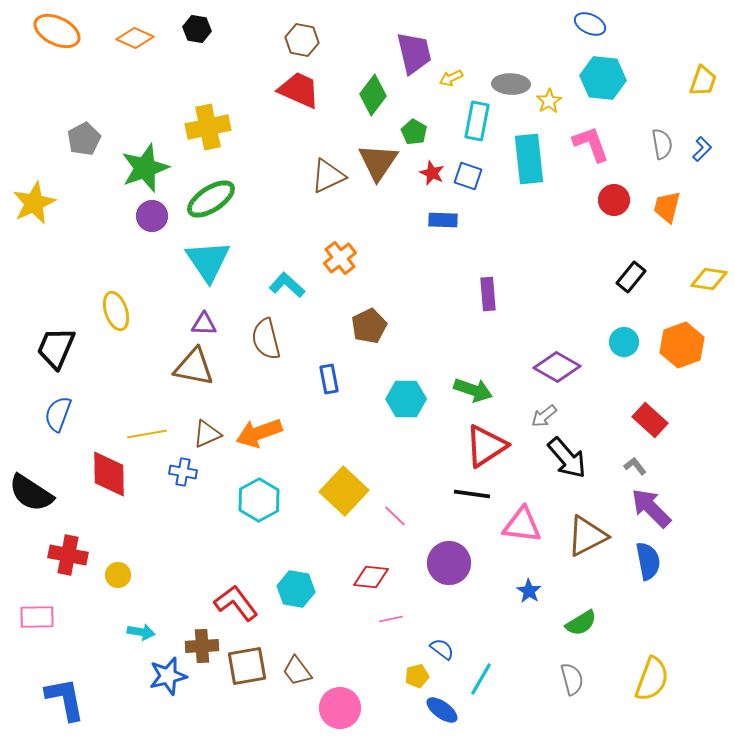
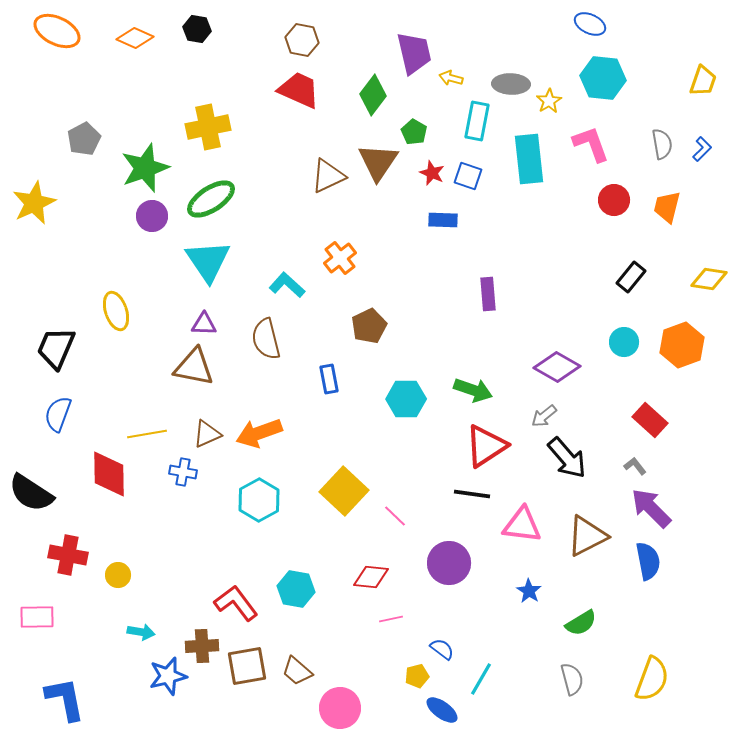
yellow arrow at (451, 78): rotated 40 degrees clockwise
brown trapezoid at (297, 671): rotated 12 degrees counterclockwise
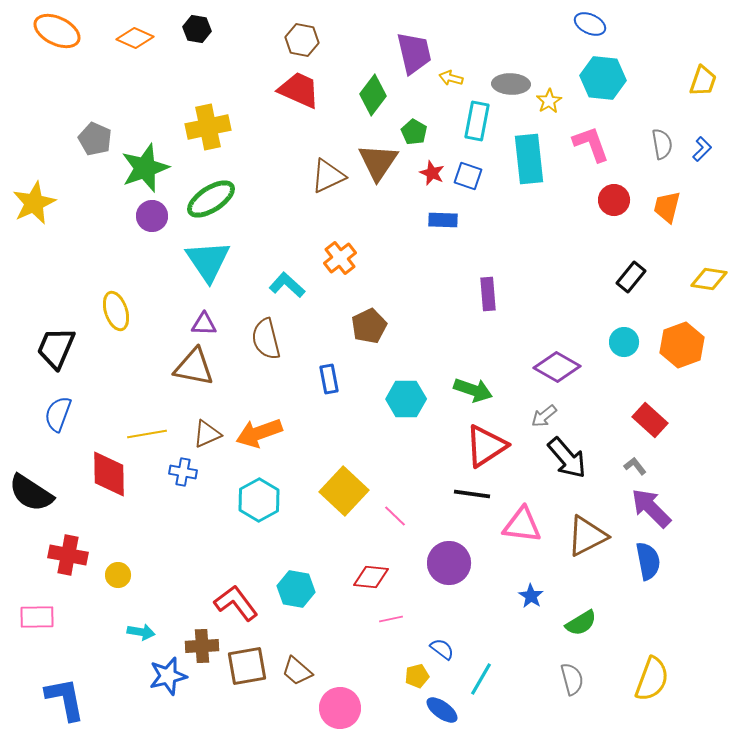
gray pentagon at (84, 139): moved 11 px right; rotated 20 degrees counterclockwise
blue star at (529, 591): moved 2 px right, 5 px down
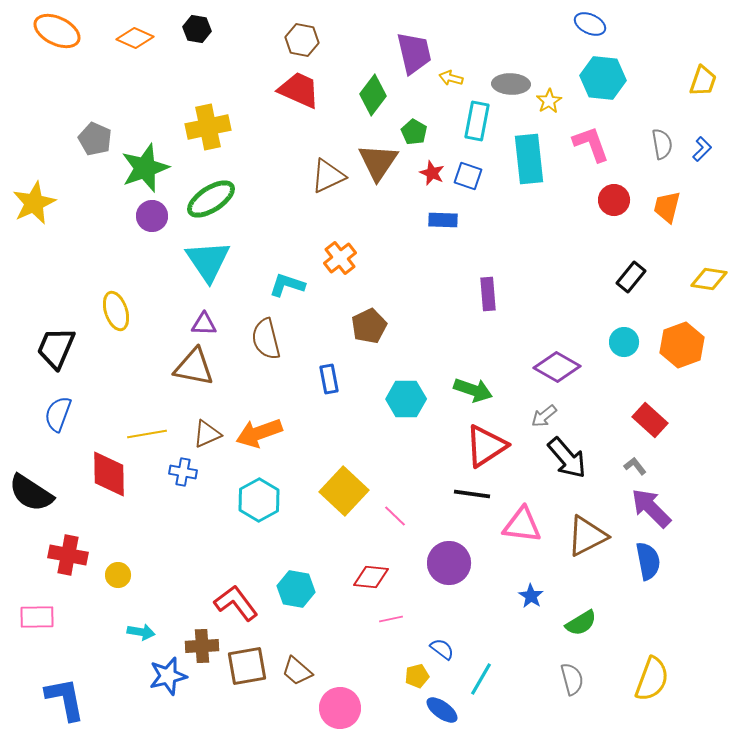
cyan L-shape at (287, 285): rotated 24 degrees counterclockwise
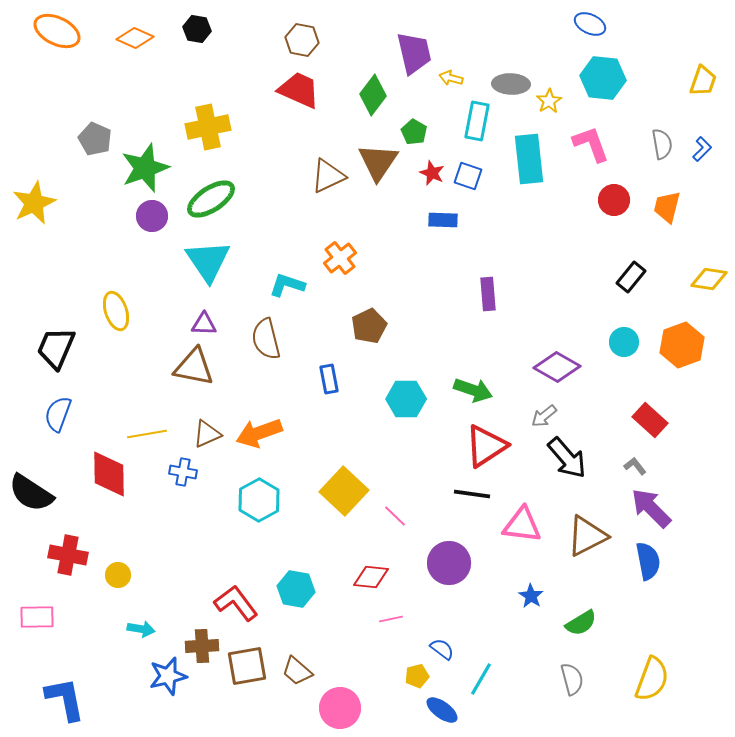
cyan arrow at (141, 632): moved 3 px up
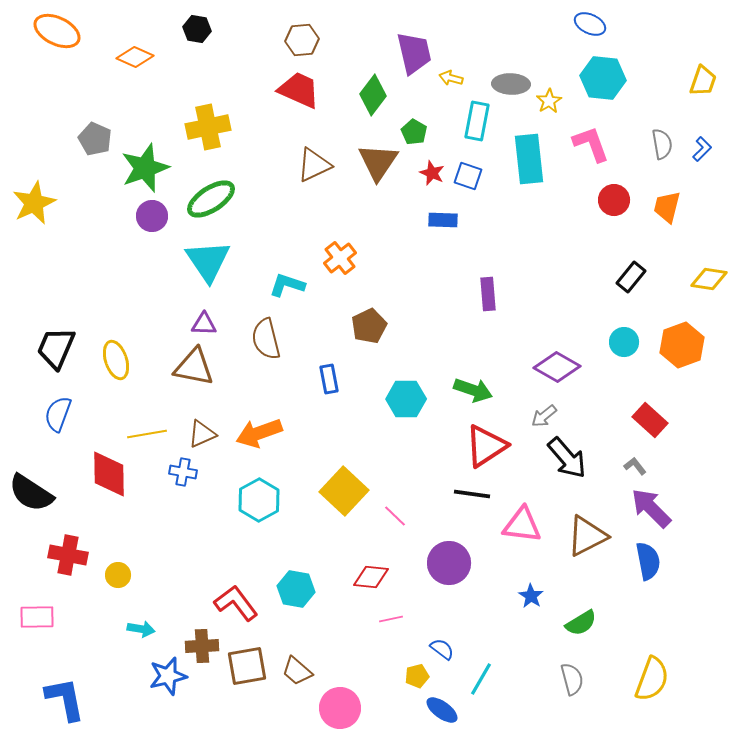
orange diamond at (135, 38): moved 19 px down
brown hexagon at (302, 40): rotated 16 degrees counterclockwise
brown triangle at (328, 176): moved 14 px left, 11 px up
yellow ellipse at (116, 311): moved 49 px down
brown triangle at (207, 434): moved 5 px left
